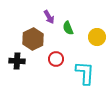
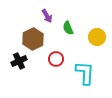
purple arrow: moved 2 px left, 1 px up
black cross: moved 2 px right; rotated 28 degrees counterclockwise
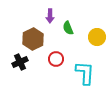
purple arrow: moved 3 px right; rotated 32 degrees clockwise
black cross: moved 1 px right, 1 px down
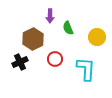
red circle: moved 1 px left
cyan L-shape: moved 1 px right, 4 px up
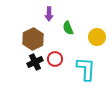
purple arrow: moved 1 px left, 2 px up
black cross: moved 15 px right
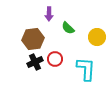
green semicircle: rotated 24 degrees counterclockwise
brown hexagon: rotated 20 degrees clockwise
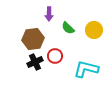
yellow circle: moved 3 px left, 7 px up
red circle: moved 3 px up
cyan L-shape: rotated 80 degrees counterclockwise
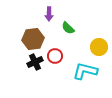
yellow circle: moved 5 px right, 17 px down
cyan L-shape: moved 1 px left, 2 px down
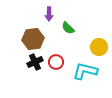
red circle: moved 1 px right, 6 px down
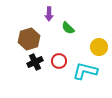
brown hexagon: moved 4 px left; rotated 10 degrees counterclockwise
red circle: moved 3 px right, 1 px up
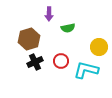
green semicircle: rotated 56 degrees counterclockwise
red circle: moved 2 px right
cyan L-shape: moved 1 px right, 1 px up
